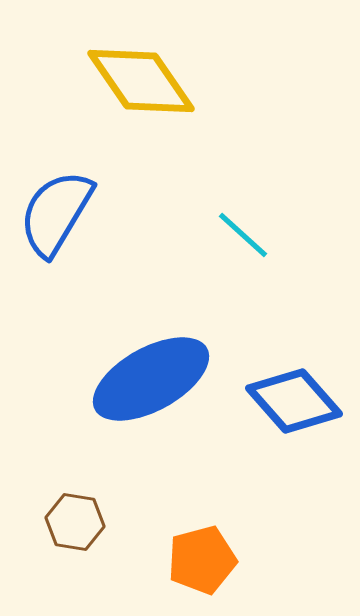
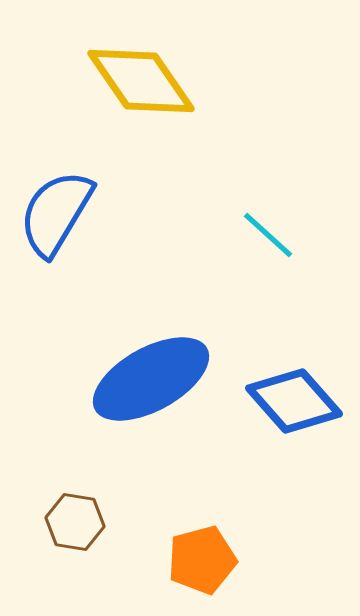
cyan line: moved 25 px right
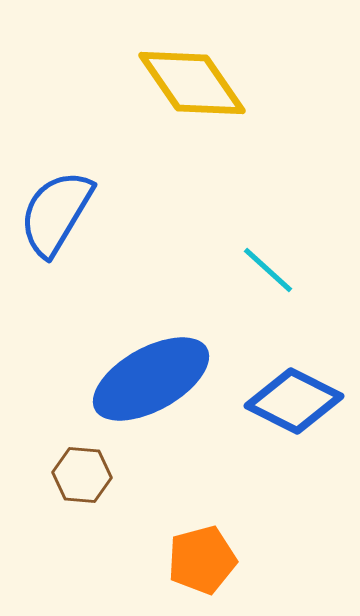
yellow diamond: moved 51 px right, 2 px down
cyan line: moved 35 px down
blue diamond: rotated 22 degrees counterclockwise
brown hexagon: moved 7 px right, 47 px up; rotated 4 degrees counterclockwise
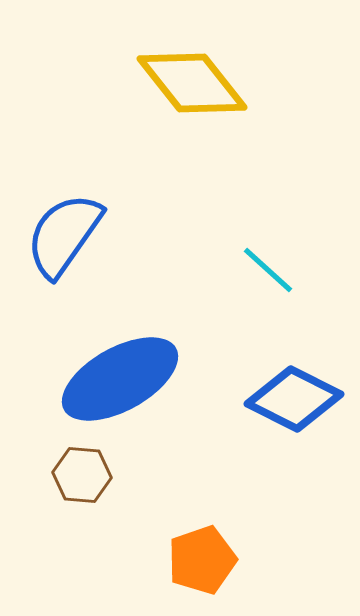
yellow diamond: rotated 4 degrees counterclockwise
blue semicircle: moved 8 px right, 22 px down; rotated 4 degrees clockwise
blue ellipse: moved 31 px left
blue diamond: moved 2 px up
orange pentagon: rotated 4 degrees counterclockwise
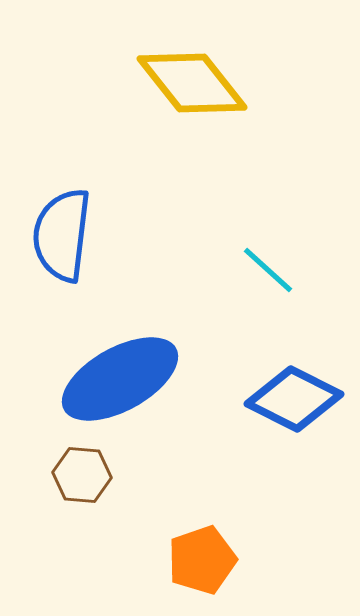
blue semicircle: moved 2 px left; rotated 28 degrees counterclockwise
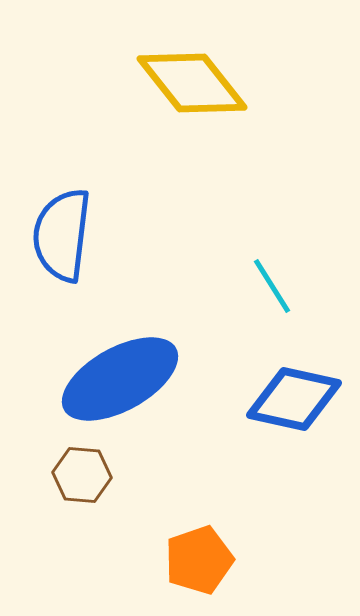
cyan line: moved 4 px right, 16 px down; rotated 16 degrees clockwise
blue diamond: rotated 14 degrees counterclockwise
orange pentagon: moved 3 px left
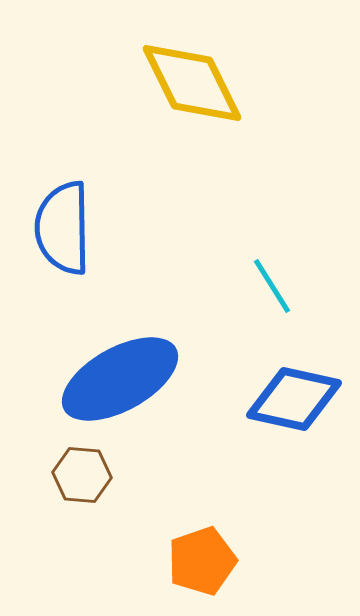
yellow diamond: rotated 12 degrees clockwise
blue semicircle: moved 1 px right, 7 px up; rotated 8 degrees counterclockwise
orange pentagon: moved 3 px right, 1 px down
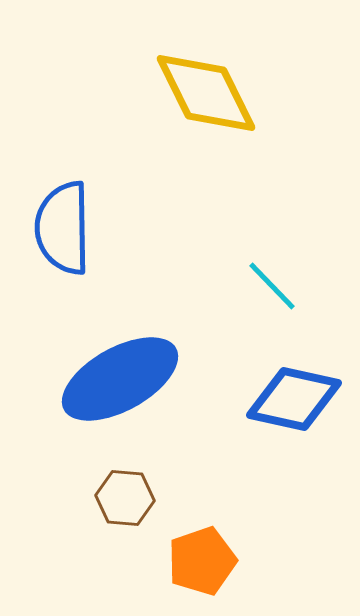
yellow diamond: moved 14 px right, 10 px down
cyan line: rotated 12 degrees counterclockwise
brown hexagon: moved 43 px right, 23 px down
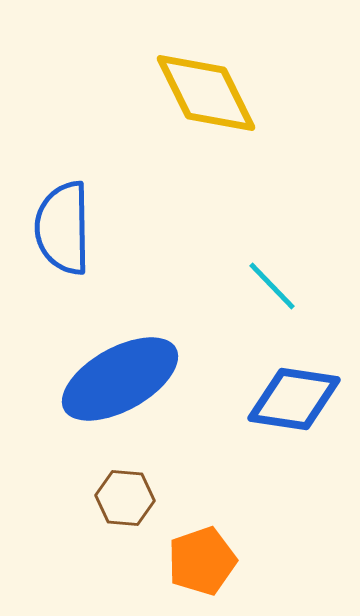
blue diamond: rotated 4 degrees counterclockwise
